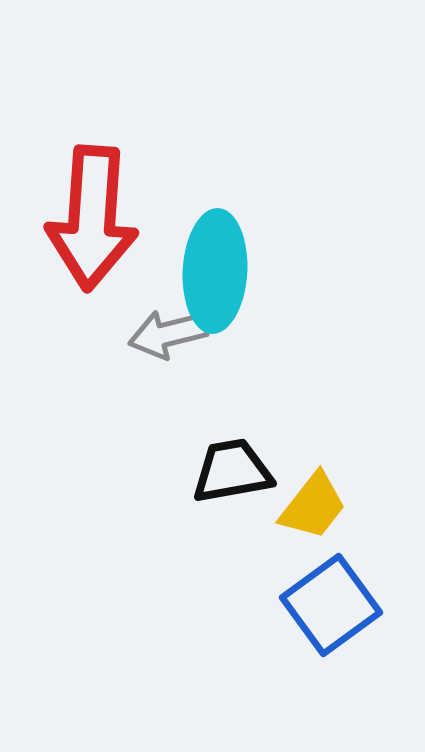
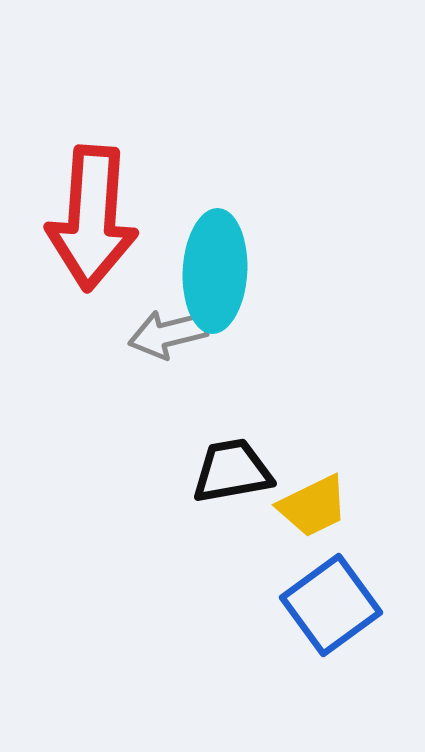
yellow trapezoid: rotated 26 degrees clockwise
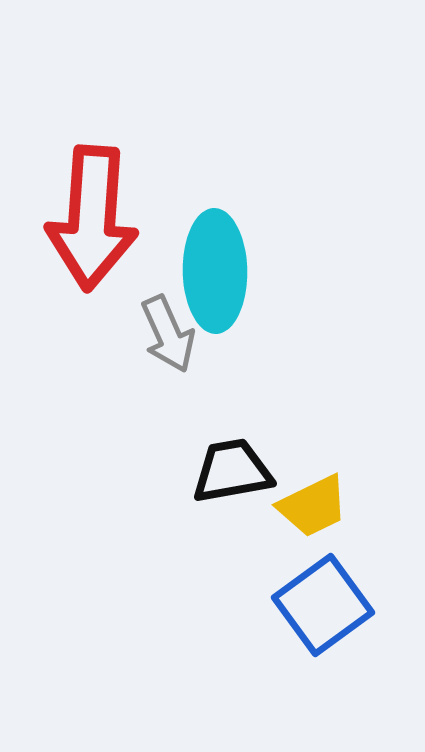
cyan ellipse: rotated 4 degrees counterclockwise
gray arrow: rotated 100 degrees counterclockwise
blue square: moved 8 px left
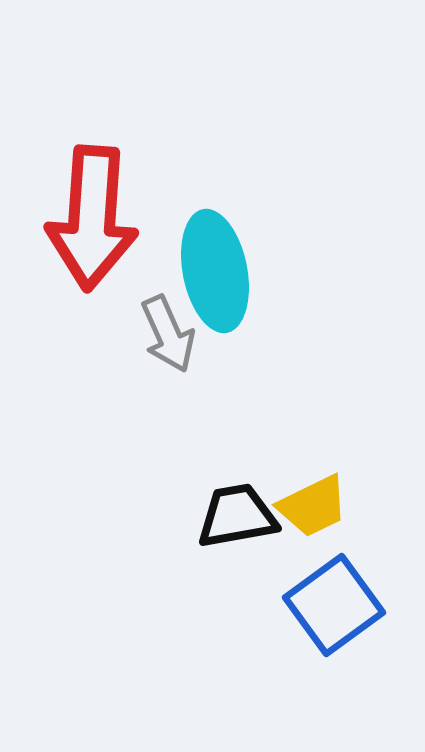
cyan ellipse: rotated 10 degrees counterclockwise
black trapezoid: moved 5 px right, 45 px down
blue square: moved 11 px right
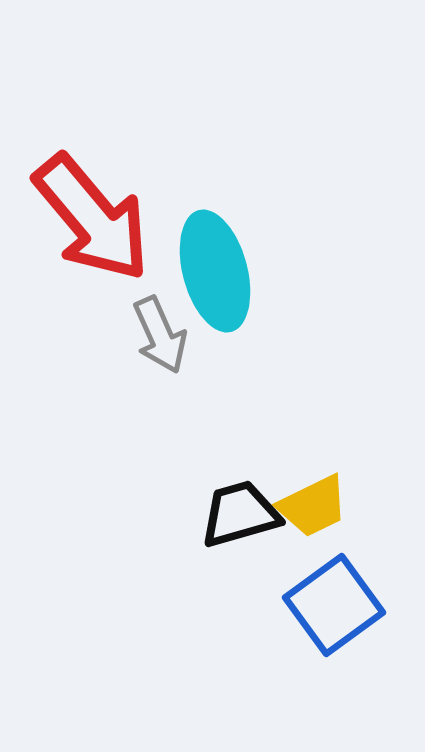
red arrow: rotated 44 degrees counterclockwise
cyan ellipse: rotated 4 degrees counterclockwise
gray arrow: moved 8 px left, 1 px down
black trapezoid: moved 3 px right, 2 px up; rotated 6 degrees counterclockwise
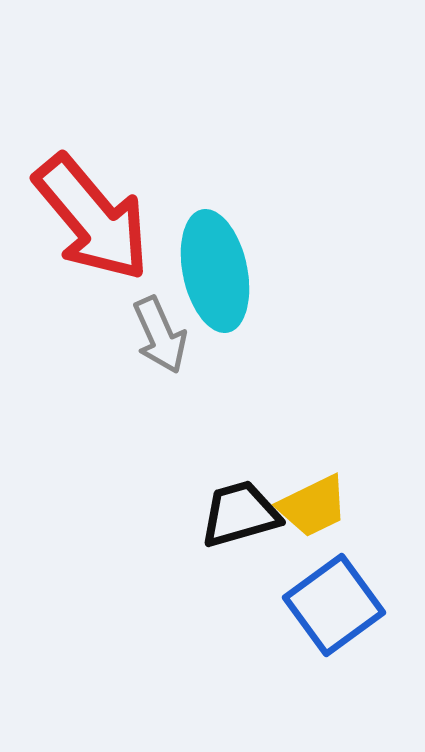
cyan ellipse: rotated 3 degrees clockwise
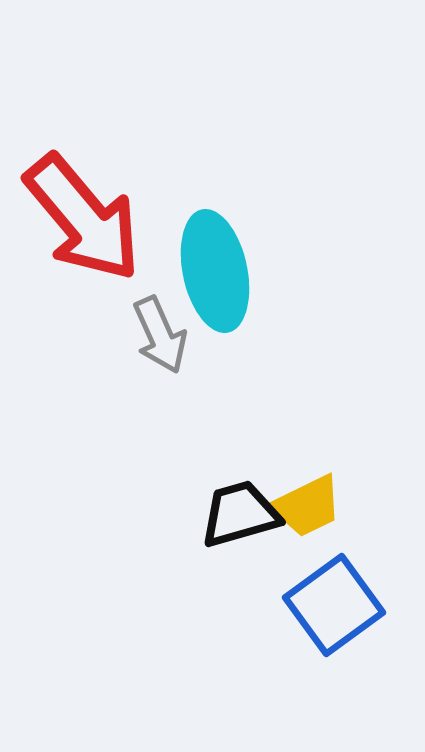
red arrow: moved 9 px left
yellow trapezoid: moved 6 px left
